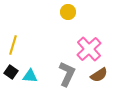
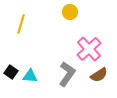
yellow circle: moved 2 px right
yellow line: moved 8 px right, 21 px up
gray L-shape: rotated 10 degrees clockwise
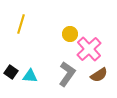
yellow circle: moved 22 px down
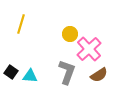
gray L-shape: moved 2 px up; rotated 15 degrees counterclockwise
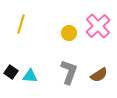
yellow circle: moved 1 px left, 1 px up
pink cross: moved 9 px right, 23 px up
gray L-shape: moved 2 px right
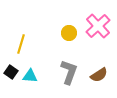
yellow line: moved 20 px down
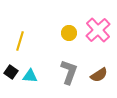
pink cross: moved 4 px down
yellow line: moved 1 px left, 3 px up
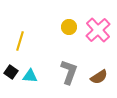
yellow circle: moved 6 px up
brown semicircle: moved 2 px down
